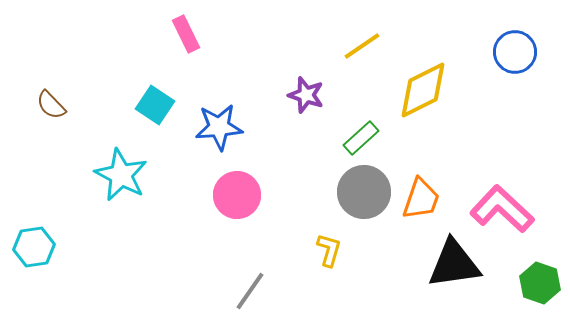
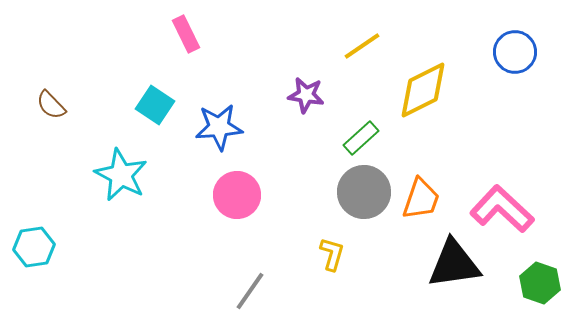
purple star: rotated 9 degrees counterclockwise
yellow L-shape: moved 3 px right, 4 px down
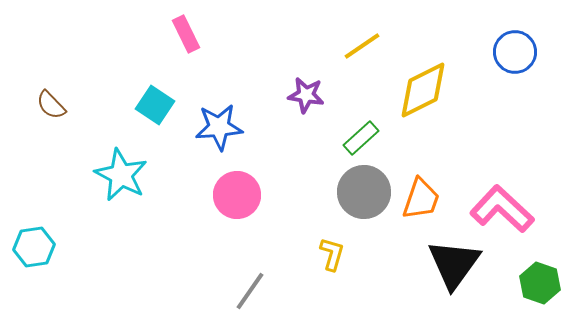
black triangle: rotated 46 degrees counterclockwise
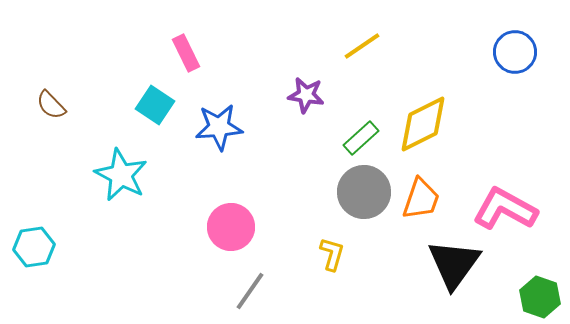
pink rectangle: moved 19 px down
yellow diamond: moved 34 px down
pink circle: moved 6 px left, 32 px down
pink L-shape: moved 3 px right; rotated 14 degrees counterclockwise
green hexagon: moved 14 px down
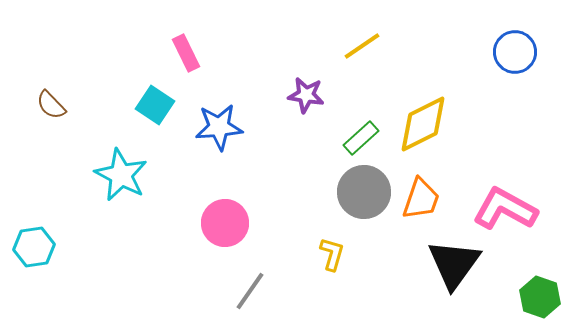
pink circle: moved 6 px left, 4 px up
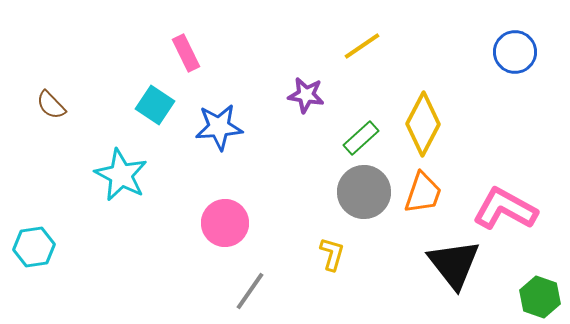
yellow diamond: rotated 36 degrees counterclockwise
orange trapezoid: moved 2 px right, 6 px up
black triangle: rotated 14 degrees counterclockwise
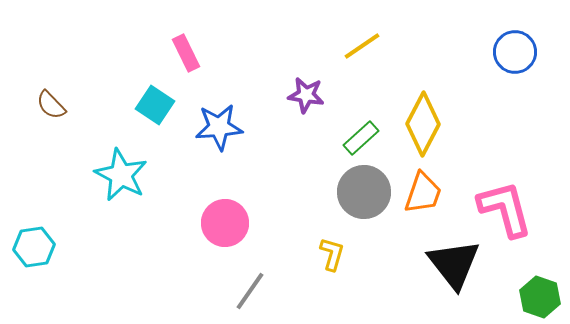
pink L-shape: rotated 46 degrees clockwise
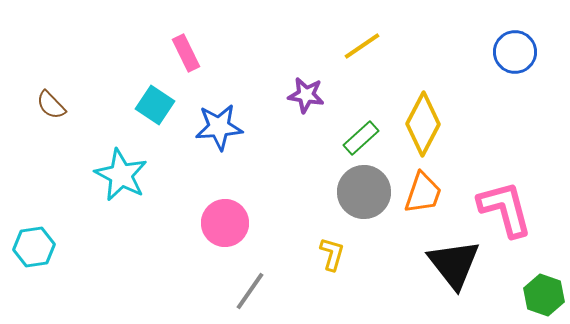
green hexagon: moved 4 px right, 2 px up
